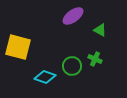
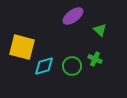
green triangle: rotated 16 degrees clockwise
yellow square: moved 4 px right
cyan diamond: moved 1 px left, 11 px up; rotated 35 degrees counterclockwise
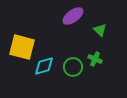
green circle: moved 1 px right, 1 px down
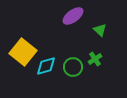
yellow square: moved 1 px right, 5 px down; rotated 24 degrees clockwise
green cross: rotated 32 degrees clockwise
cyan diamond: moved 2 px right
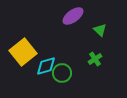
yellow square: rotated 12 degrees clockwise
green circle: moved 11 px left, 6 px down
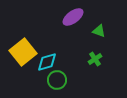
purple ellipse: moved 1 px down
green triangle: moved 1 px left, 1 px down; rotated 24 degrees counterclockwise
cyan diamond: moved 1 px right, 4 px up
green circle: moved 5 px left, 7 px down
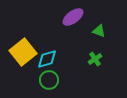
cyan diamond: moved 3 px up
green circle: moved 8 px left
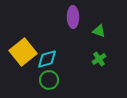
purple ellipse: rotated 55 degrees counterclockwise
green cross: moved 4 px right
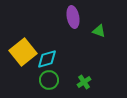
purple ellipse: rotated 10 degrees counterclockwise
green cross: moved 15 px left, 23 px down
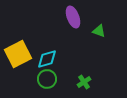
purple ellipse: rotated 10 degrees counterclockwise
yellow square: moved 5 px left, 2 px down; rotated 12 degrees clockwise
green circle: moved 2 px left, 1 px up
